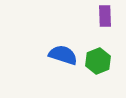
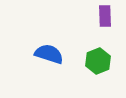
blue semicircle: moved 14 px left, 1 px up
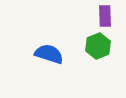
green hexagon: moved 15 px up
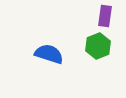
purple rectangle: rotated 10 degrees clockwise
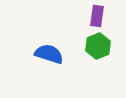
purple rectangle: moved 8 px left
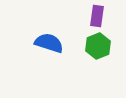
blue semicircle: moved 11 px up
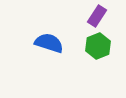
purple rectangle: rotated 25 degrees clockwise
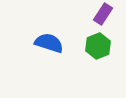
purple rectangle: moved 6 px right, 2 px up
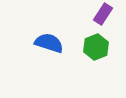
green hexagon: moved 2 px left, 1 px down
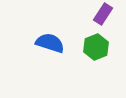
blue semicircle: moved 1 px right
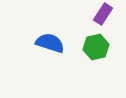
green hexagon: rotated 10 degrees clockwise
